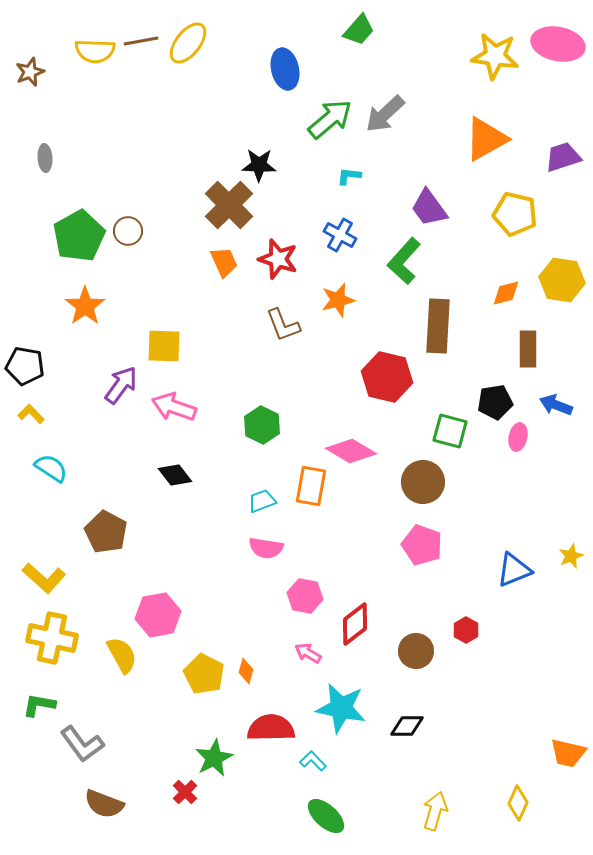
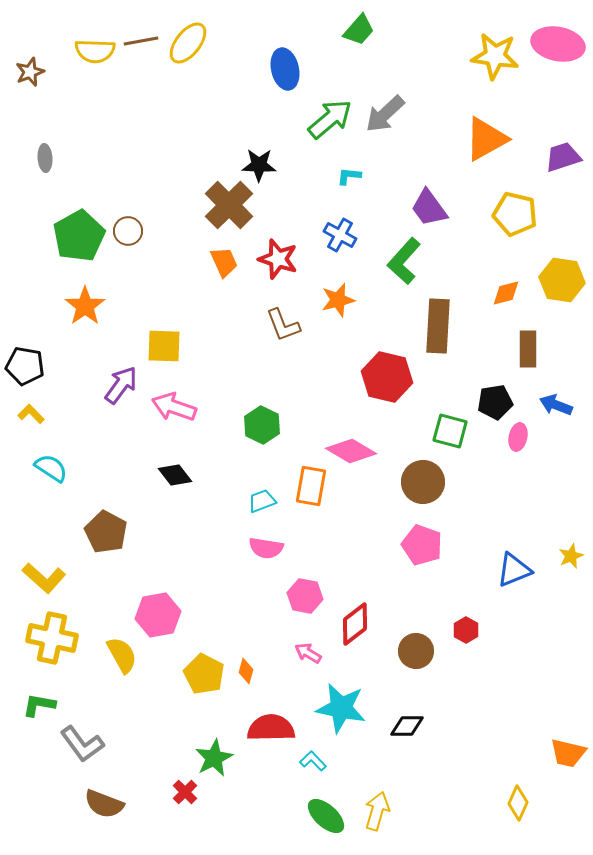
yellow arrow at (435, 811): moved 58 px left
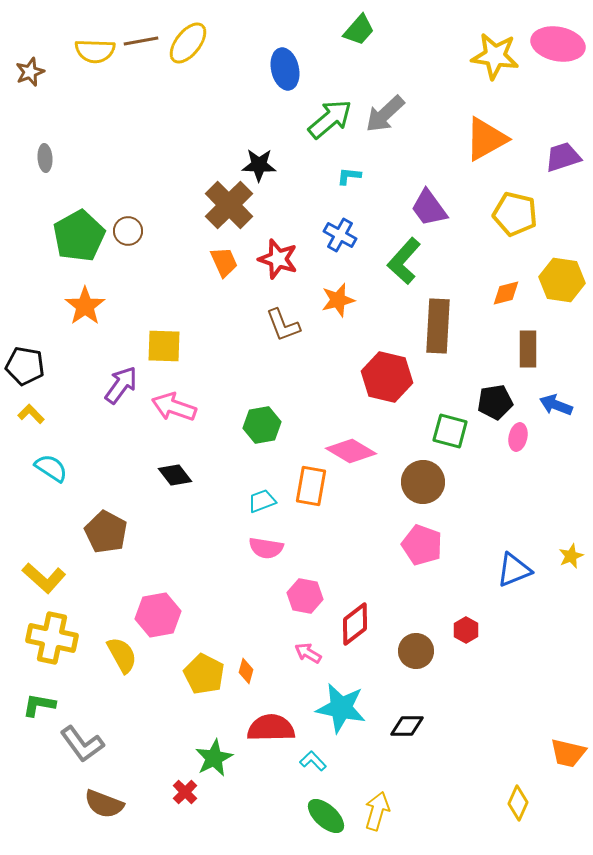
green hexagon at (262, 425): rotated 24 degrees clockwise
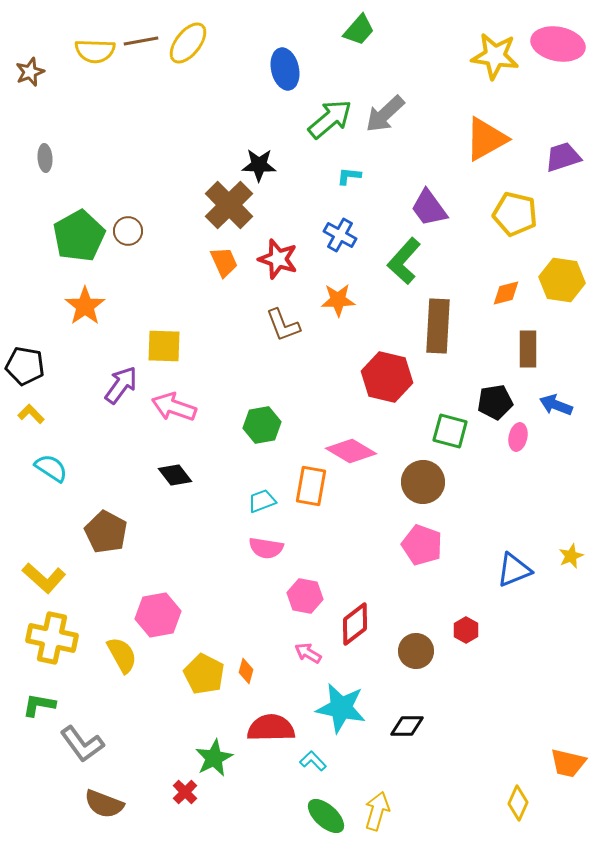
orange star at (338, 300): rotated 12 degrees clockwise
orange trapezoid at (568, 753): moved 10 px down
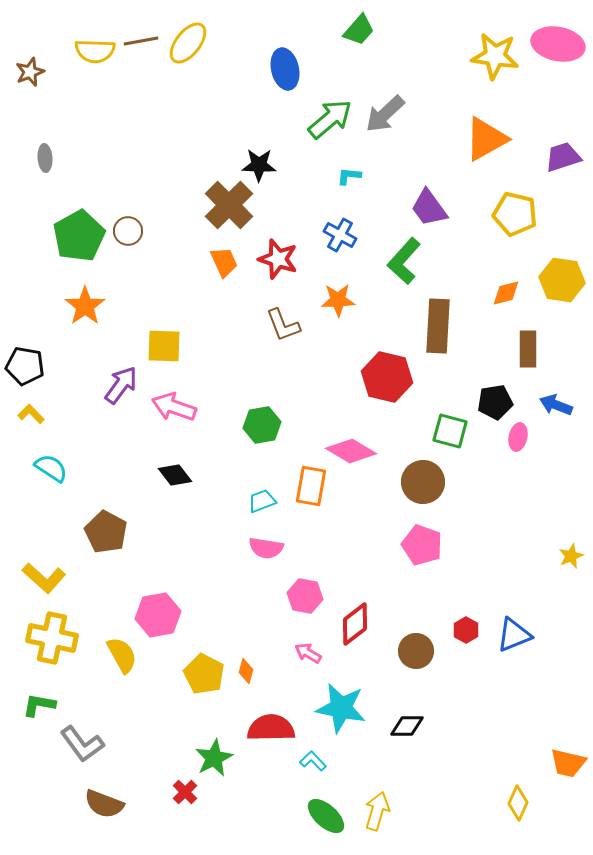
blue triangle at (514, 570): moved 65 px down
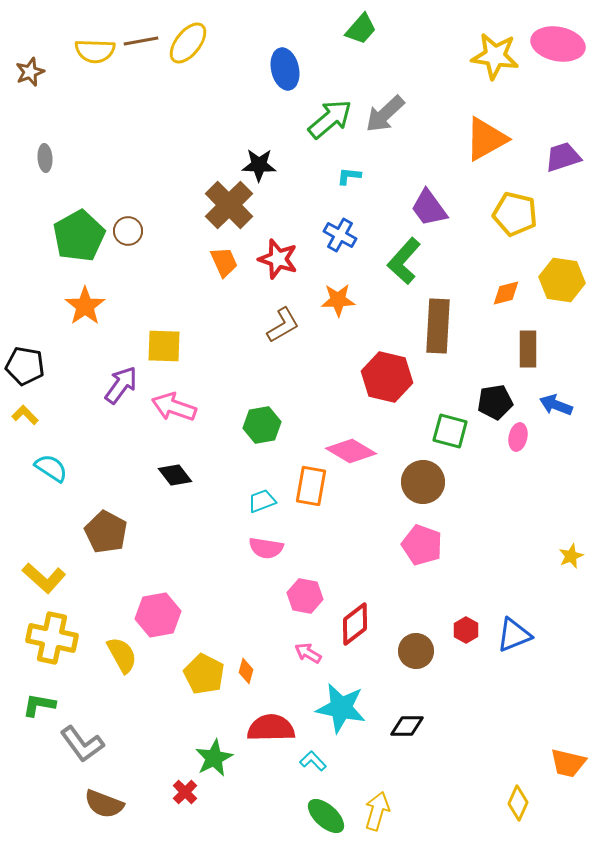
green trapezoid at (359, 30): moved 2 px right, 1 px up
brown L-shape at (283, 325): rotated 99 degrees counterclockwise
yellow L-shape at (31, 414): moved 6 px left, 1 px down
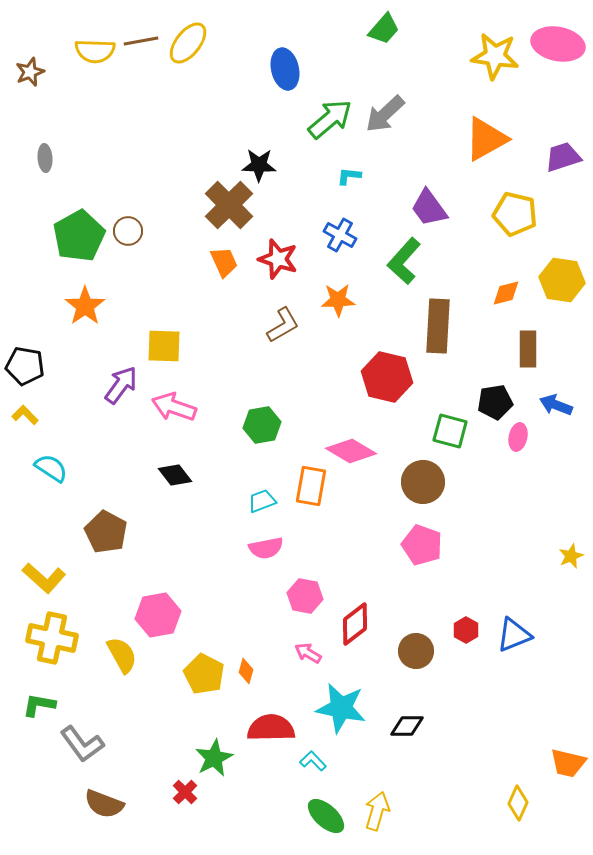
green trapezoid at (361, 29): moved 23 px right
pink semicircle at (266, 548): rotated 20 degrees counterclockwise
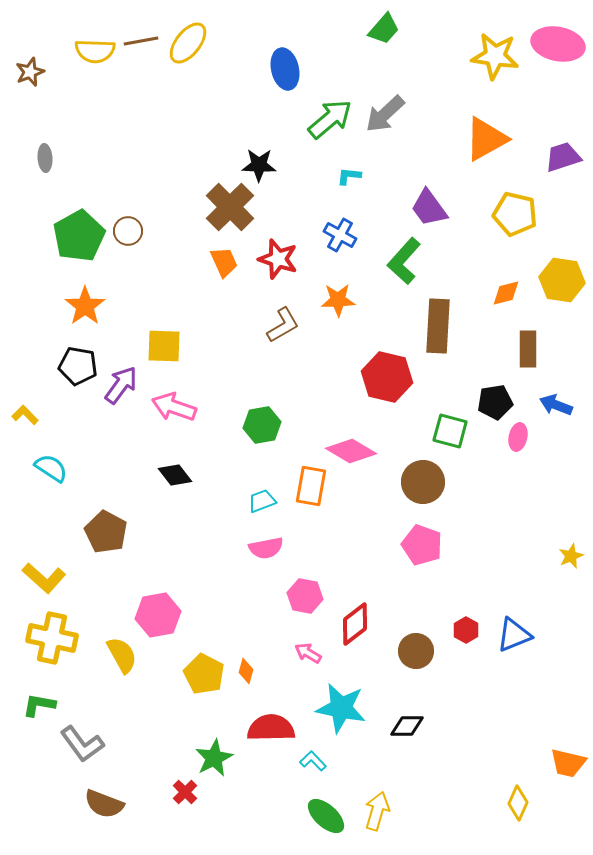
brown cross at (229, 205): moved 1 px right, 2 px down
black pentagon at (25, 366): moved 53 px right
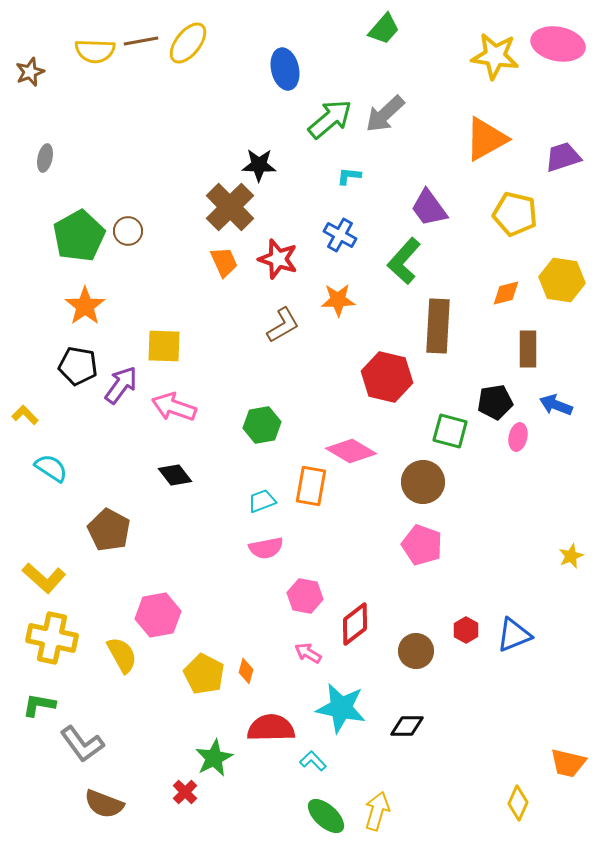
gray ellipse at (45, 158): rotated 16 degrees clockwise
brown pentagon at (106, 532): moved 3 px right, 2 px up
